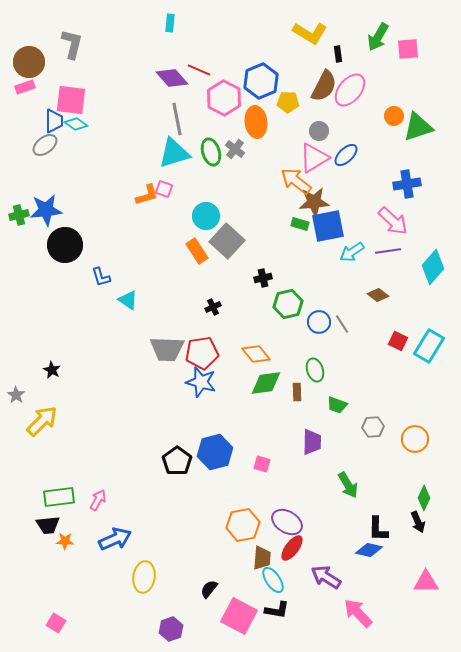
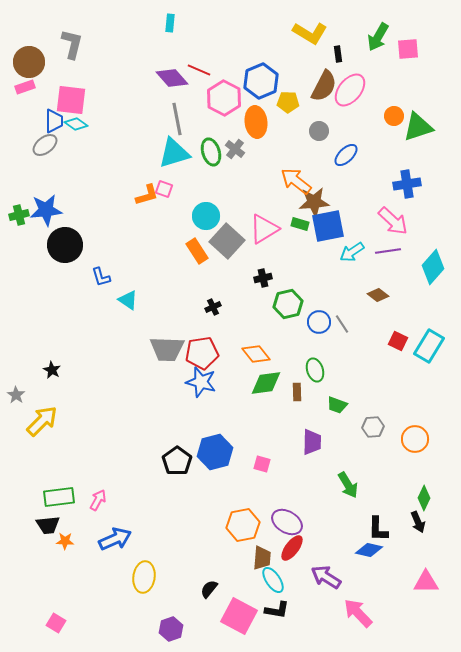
pink triangle at (314, 158): moved 50 px left, 71 px down
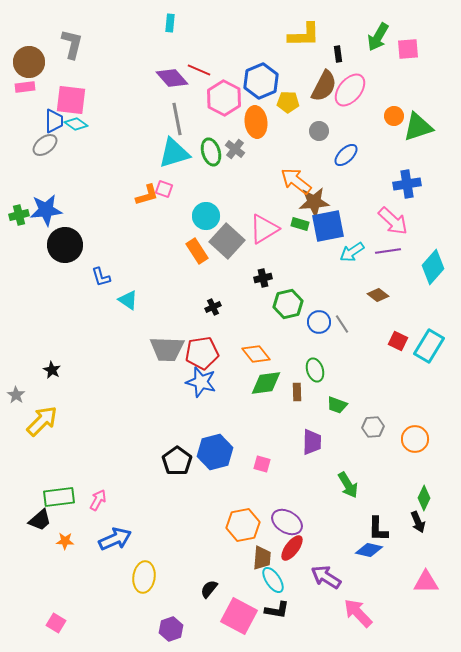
yellow L-shape at (310, 33): moved 6 px left, 2 px down; rotated 32 degrees counterclockwise
pink rectangle at (25, 87): rotated 12 degrees clockwise
black trapezoid at (48, 525): moved 8 px left, 5 px up; rotated 35 degrees counterclockwise
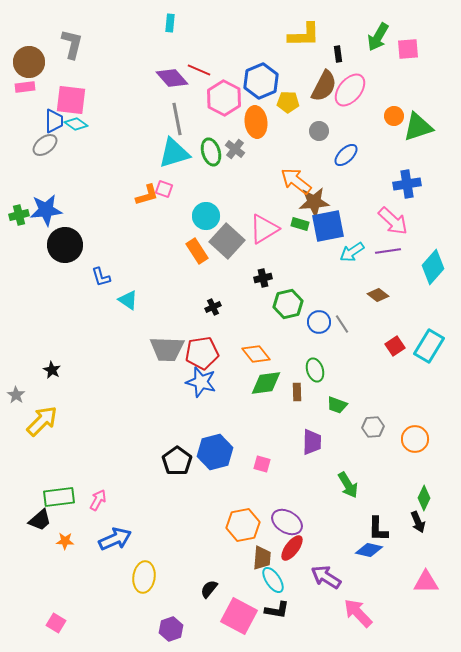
red square at (398, 341): moved 3 px left, 5 px down; rotated 30 degrees clockwise
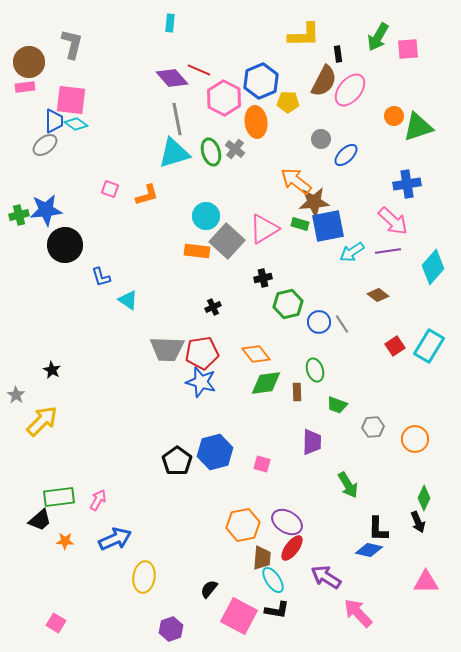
brown semicircle at (324, 86): moved 5 px up
gray circle at (319, 131): moved 2 px right, 8 px down
pink square at (164, 189): moved 54 px left
orange rectangle at (197, 251): rotated 50 degrees counterclockwise
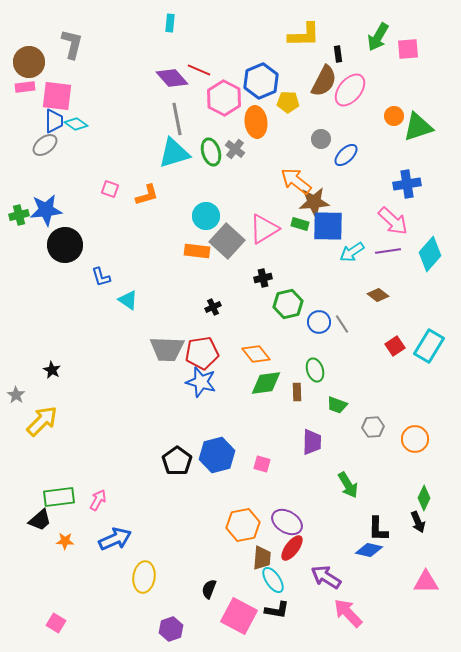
pink square at (71, 100): moved 14 px left, 4 px up
blue square at (328, 226): rotated 12 degrees clockwise
cyan diamond at (433, 267): moved 3 px left, 13 px up
blue hexagon at (215, 452): moved 2 px right, 3 px down
black semicircle at (209, 589): rotated 18 degrees counterclockwise
pink arrow at (358, 613): moved 10 px left
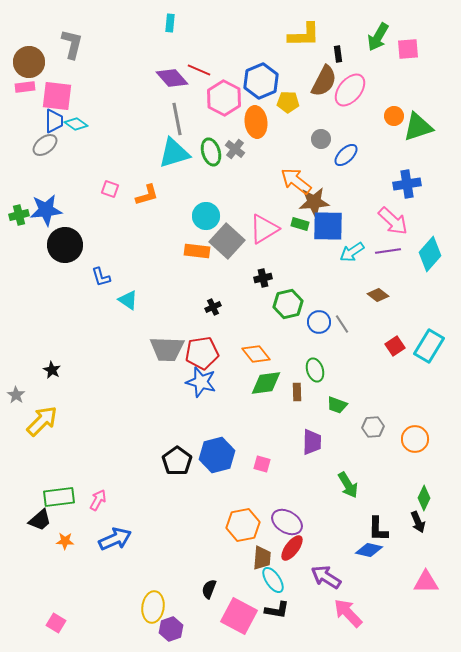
yellow ellipse at (144, 577): moved 9 px right, 30 px down
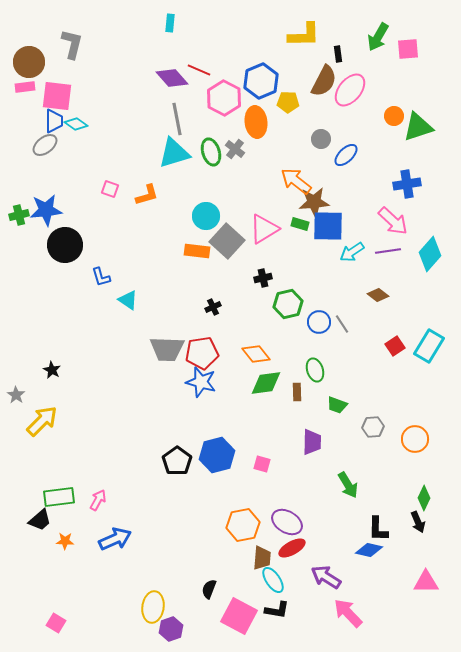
red ellipse at (292, 548): rotated 24 degrees clockwise
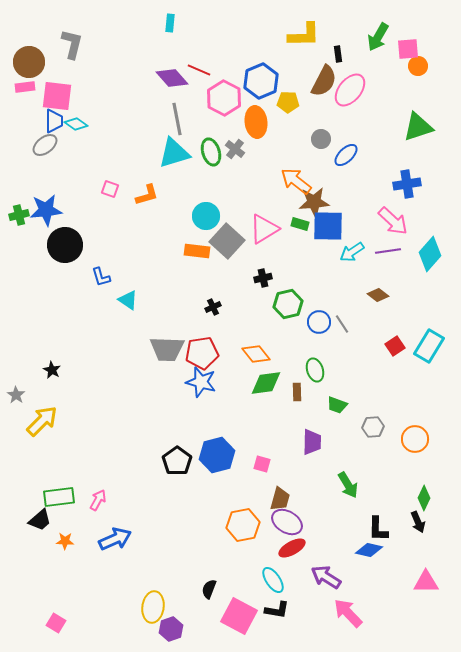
orange circle at (394, 116): moved 24 px right, 50 px up
brown trapezoid at (262, 558): moved 18 px right, 59 px up; rotated 10 degrees clockwise
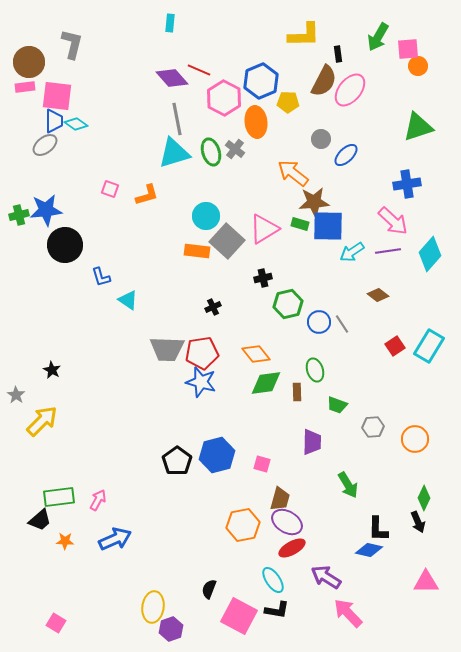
orange arrow at (296, 181): moved 3 px left, 8 px up
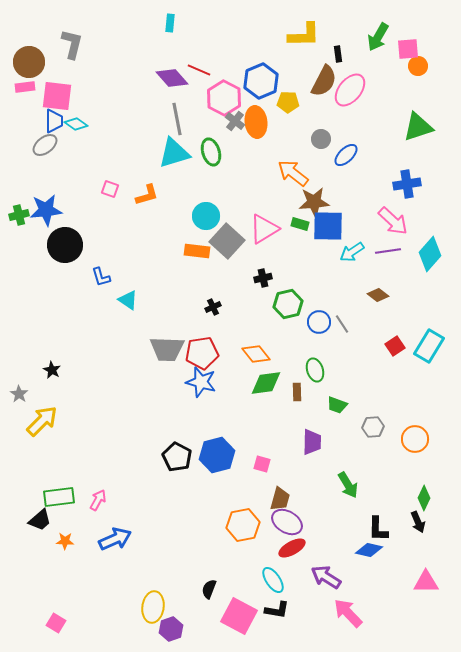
gray cross at (235, 149): moved 28 px up
gray star at (16, 395): moved 3 px right, 1 px up
black pentagon at (177, 461): moved 4 px up; rotated 8 degrees counterclockwise
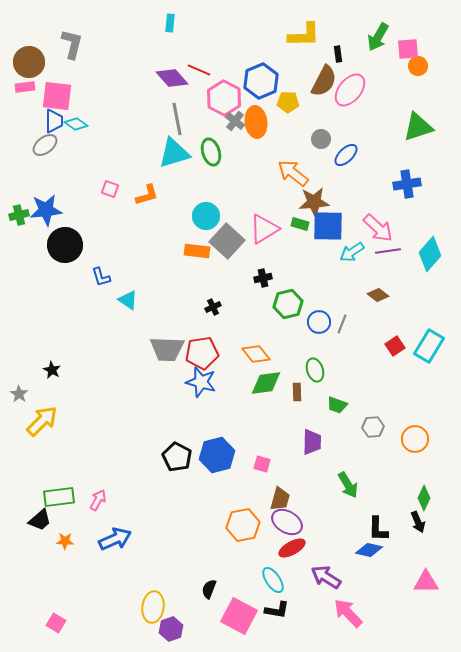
pink arrow at (393, 221): moved 15 px left, 7 px down
gray line at (342, 324): rotated 54 degrees clockwise
